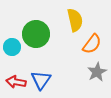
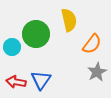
yellow semicircle: moved 6 px left
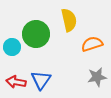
orange semicircle: rotated 145 degrees counterclockwise
gray star: moved 5 px down; rotated 18 degrees clockwise
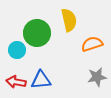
green circle: moved 1 px right, 1 px up
cyan circle: moved 5 px right, 3 px down
blue triangle: rotated 50 degrees clockwise
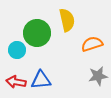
yellow semicircle: moved 2 px left
gray star: moved 1 px right, 1 px up
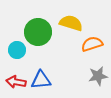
yellow semicircle: moved 4 px right, 3 px down; rotated 60 degrees counterclockwise
green circle: moved 1 px right, 1 px up
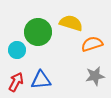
gray star: moved 3 px left
red arrow: rotated 108 degrees clockwise
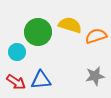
yellow semicircle: moved 1 px left, 2 px down
orange semicircle: moved 4 px right, 8 px up
cyan circle: moved 2 px down
red arrow: rotated 96 degrees clockwise
